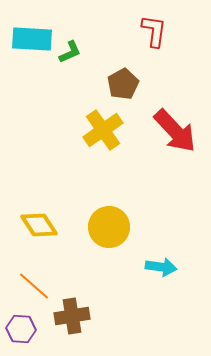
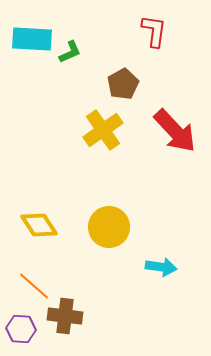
brown cross: moved 7 px left; rotated 16 degrees clockwise
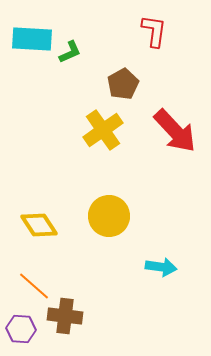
yellow circle: moved 11 px up
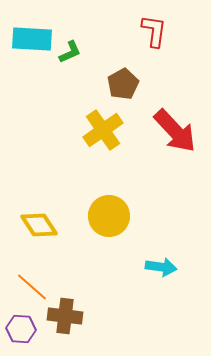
orange line: moved 2 px left, 1 px down
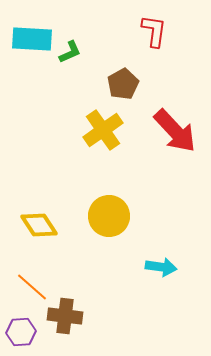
purple hexagon: moved 3 px down; rotated 8 degrees counterclockwise
